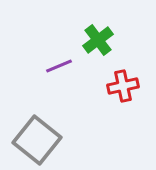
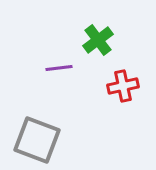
purple line: moved 2 px down; rotated 16 degrees clockwise
gray square: rotated 18 degrees counterclockwise
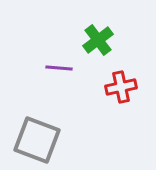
purple line: rotated 12 degrees clockwise
red cross: moved 2 px left, 1 px down
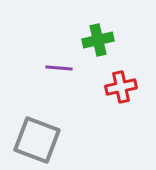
green cross: rotated 24 degrees clockwise
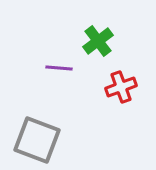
green cross: moved 1 px down; rotated 24 degrees counterclockwise
red cross: rotated 8 degrees counterclockwise
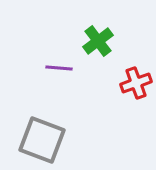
red cross: moved 15 px right, 4 px up
gray square: moved 5 px right
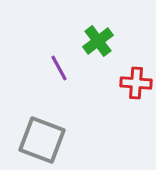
purple line: rotated 56 degrees clockwise
red cross: rotated 24 degrees clockwise
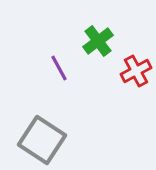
red cross: moved 12 px up; rotated 32 degrees counterclockwise
gray square: rotated 12 degrees clockwise
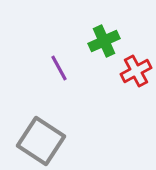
green cross: moved 6 px right; rotated 12 degrees clockwise
gray square: moved 1 px left, 1 px down
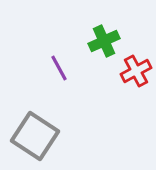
gray square: moved 6 px left, 5 px up
